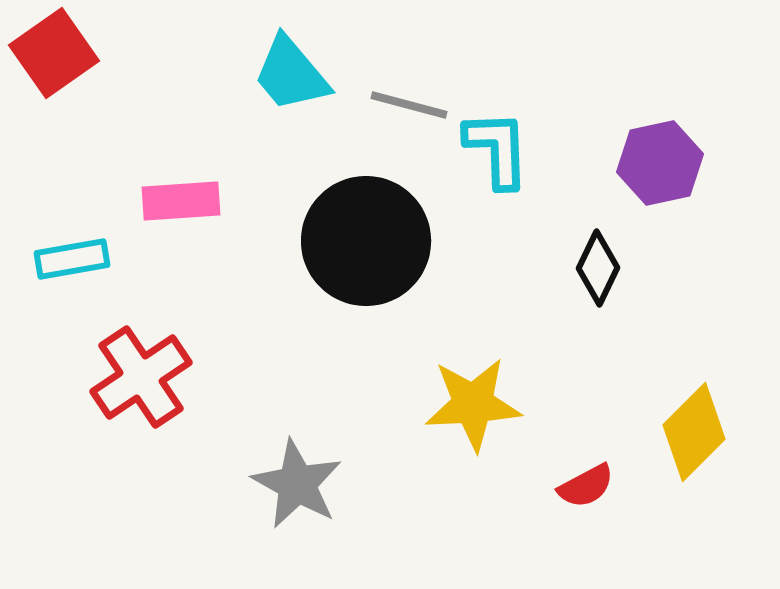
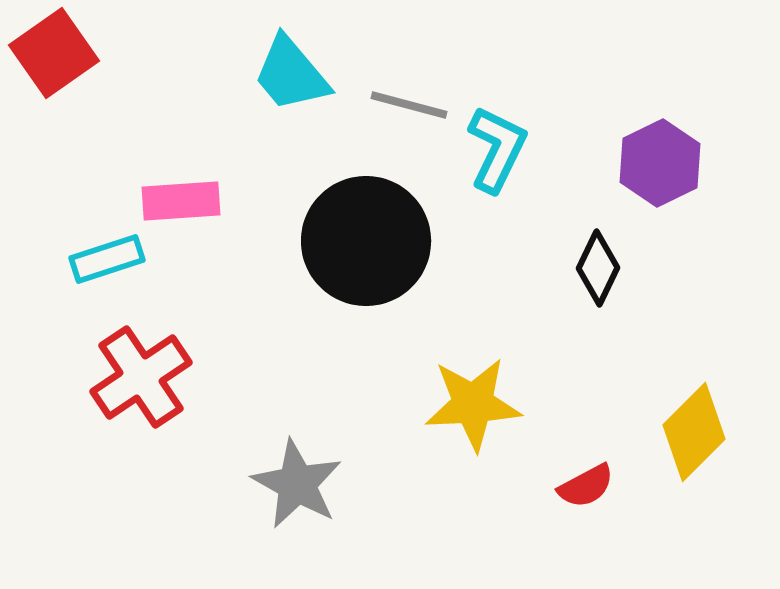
cyan L-shape: rotated 28 degrees clockwise
purple hexagon: rotated 14 degrees counterclockwise
cyan rectangle: moved 35 px right; rotated 8 degrees counterclockwise
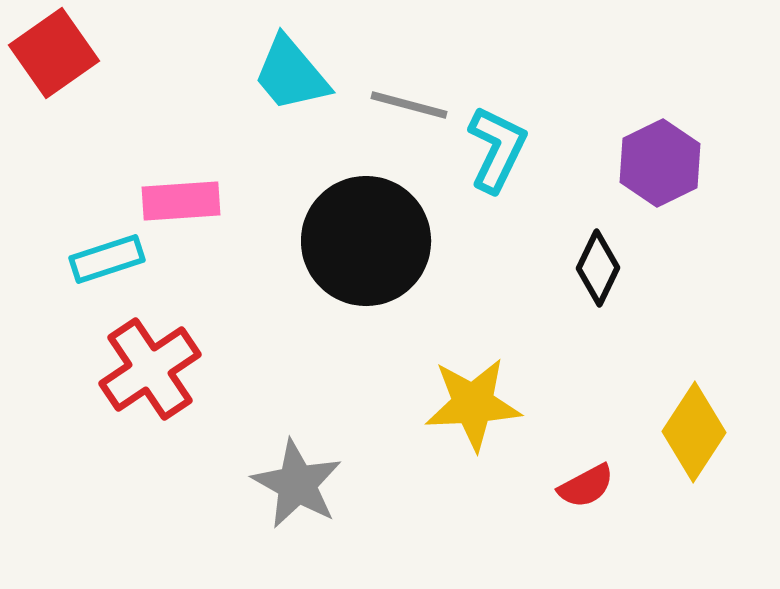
red cross: moved 9 px right, 8 px up
yellow diamond: rotated 12 degrees counterclockwise
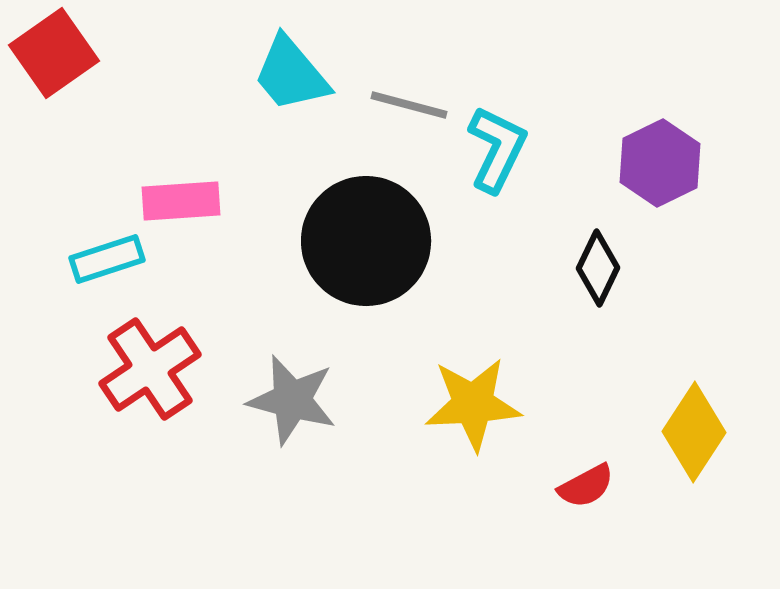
gray star: moved 5 px left, 84 px up; rotated 14 degrees counterclockwise
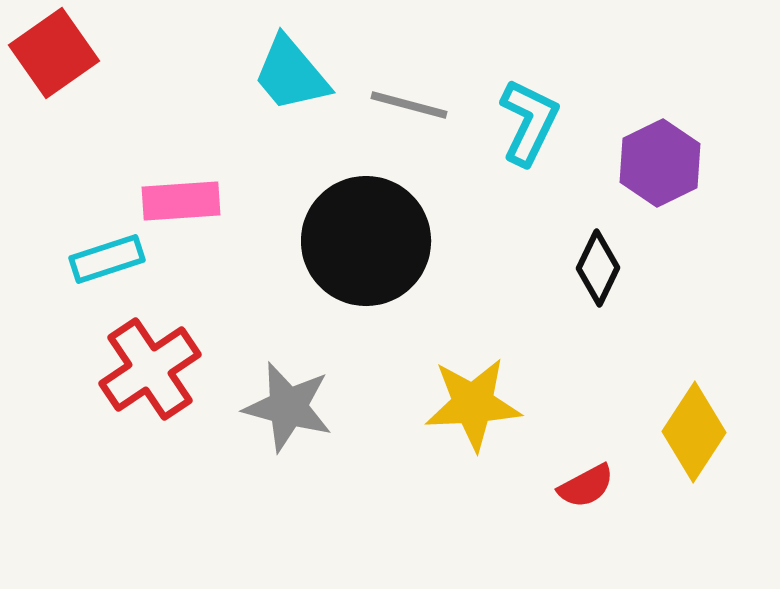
cyan L-shape: moved 32 px right, 27 px up
gray star: moved 4 px left, 7 px down
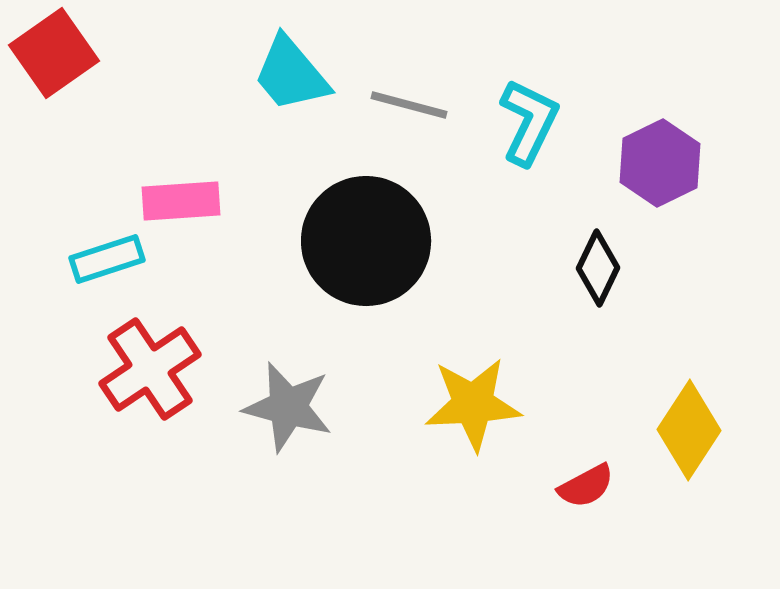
yellow diamond: moved 5 px left, 2 px up
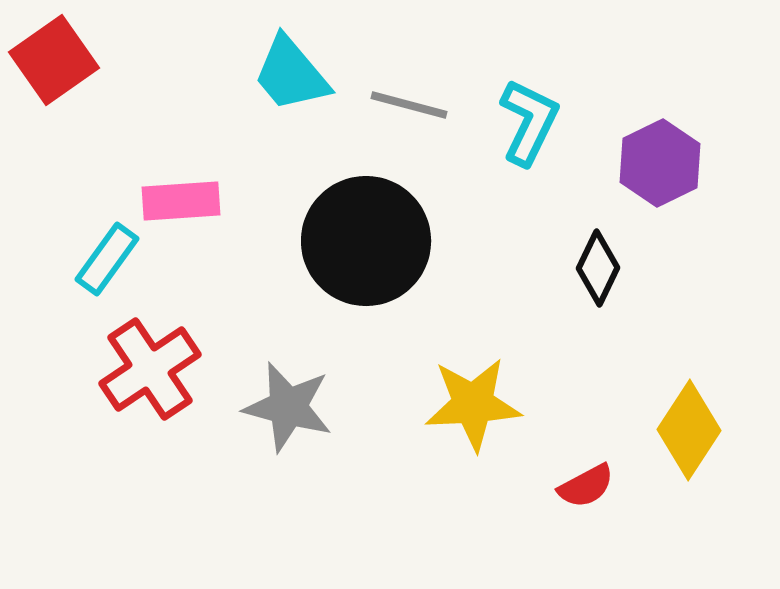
red square: moved 7 px down
cyan rectangle: rotated 36 degrees counterclockwise
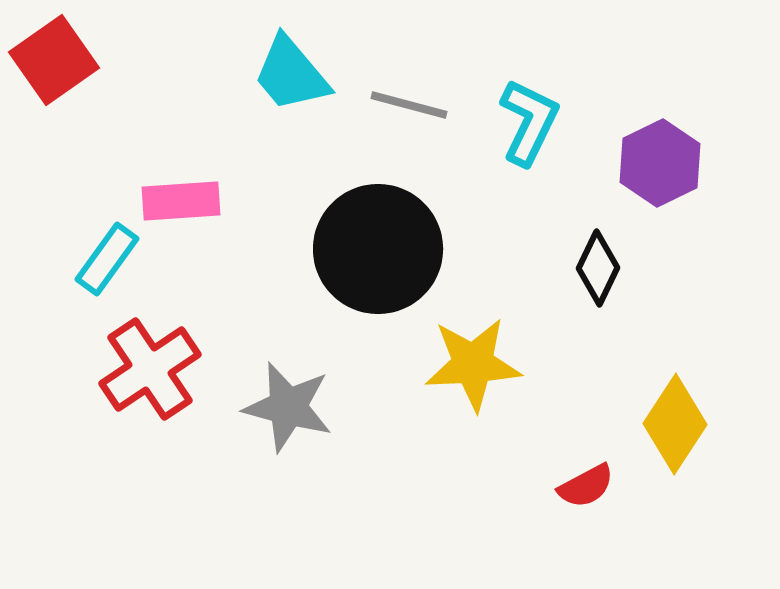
black circle: moved 12 px right, 8 px down
yellow star: moved 40 px up
yellow diamond: moved 14 px left, 6 px up
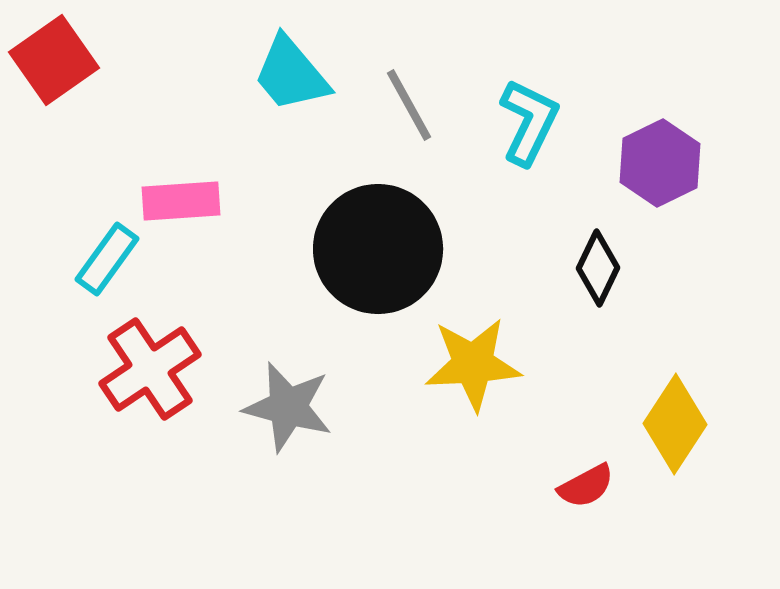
gray line: rotated 46 degrees clockwise
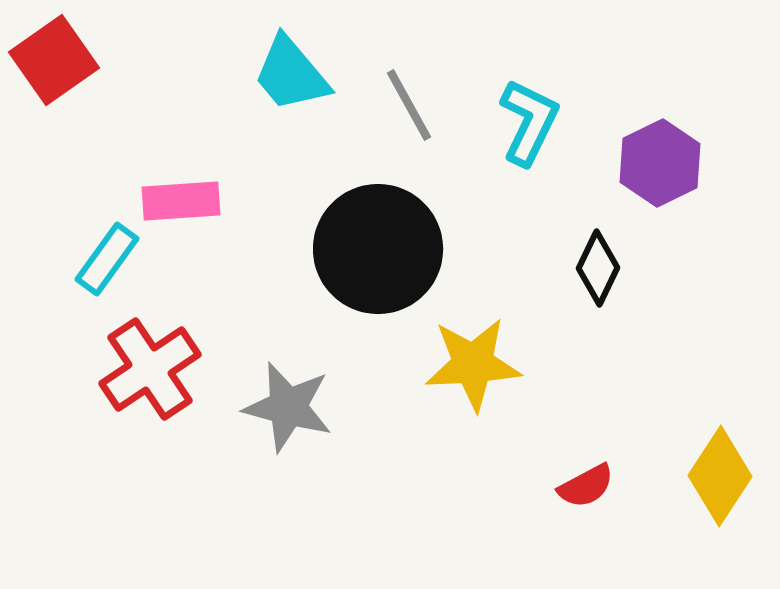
yellow diamond: moved 45 px right, 52 px down
